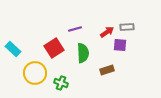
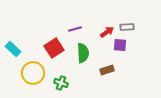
yellow circle: moved 2 px left
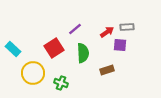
purple line: rotated 24 degrees counterclockwise
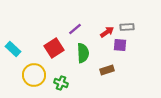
yellow circle: moved 1 px right, 2 px down
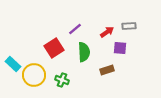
gray rectangle: moved 2 px right, 1 px up
purple square: moved 3 px down
cyan rectangle: moved 15 px down
green semicircle: moved 1 px right, 1 px up
green cross: moved 1 px right, 3 px up
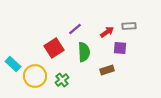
yellow circle: moved 1 px right, 1 px down
green cross: rotated 32 degrees clockwise
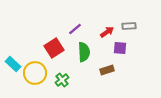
yellow circle: moved 3 px up
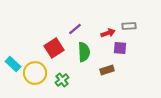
red arrow: moved 1 px right, 1 px down; rotated 16 degrees clockwise
